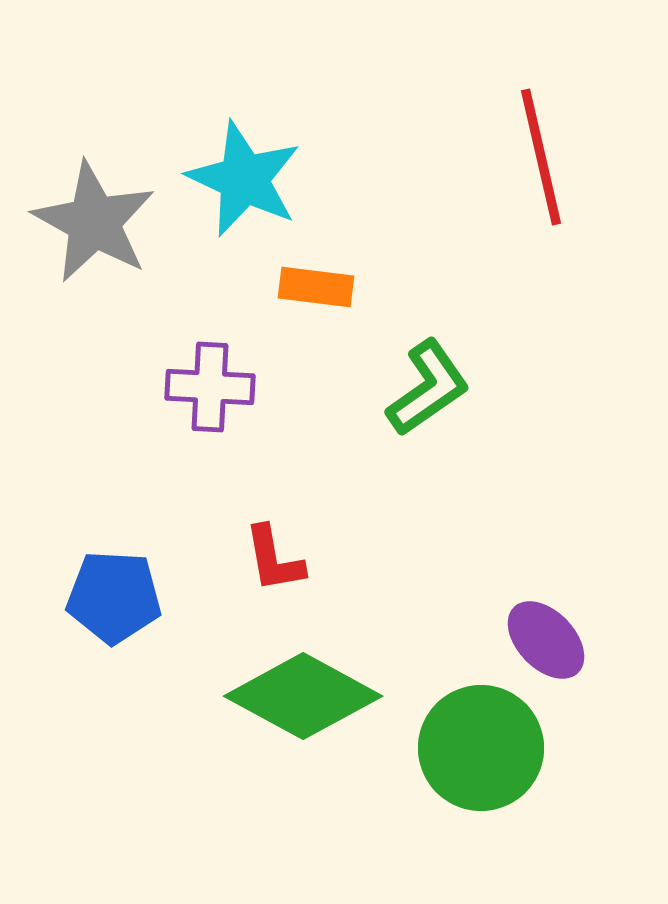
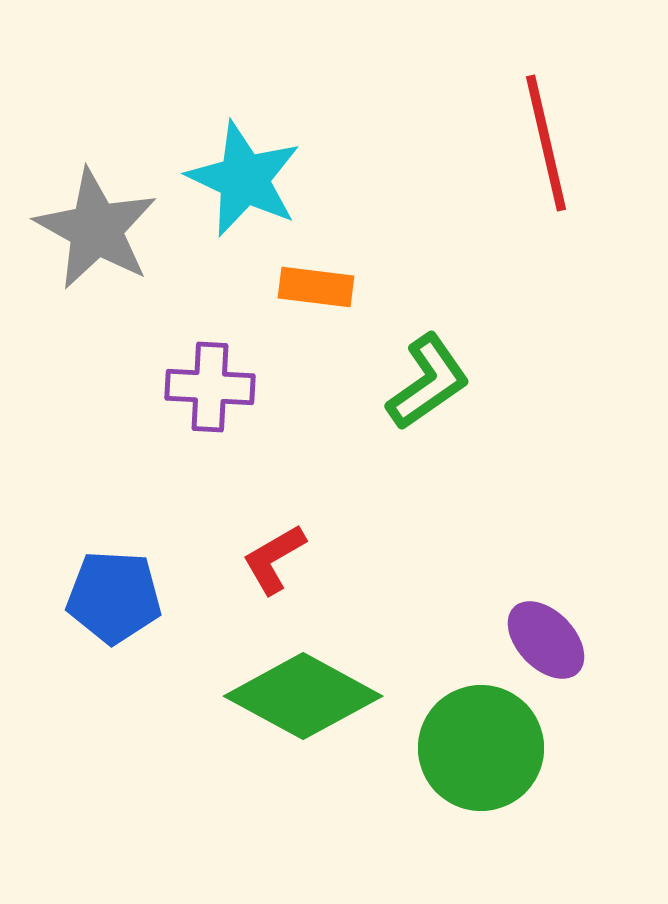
red line: moved 5 px right, 14 px up
gray star: moved 2 px right, 7 px down
green L-shape: moved 6 px up
red L-shape: rotated 70 degrees clockwise
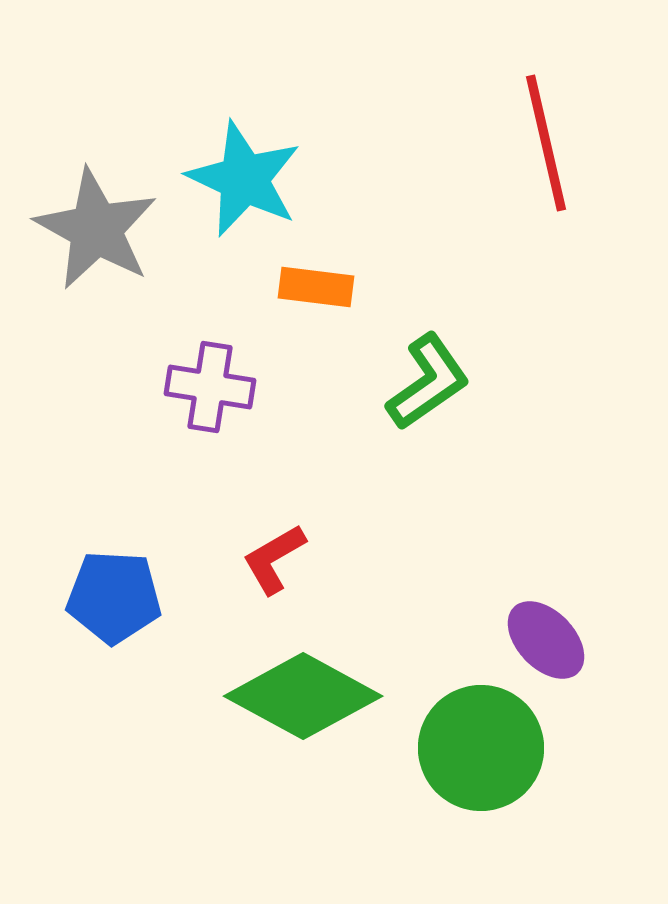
purple cross: rotated 6 degrees clockwise
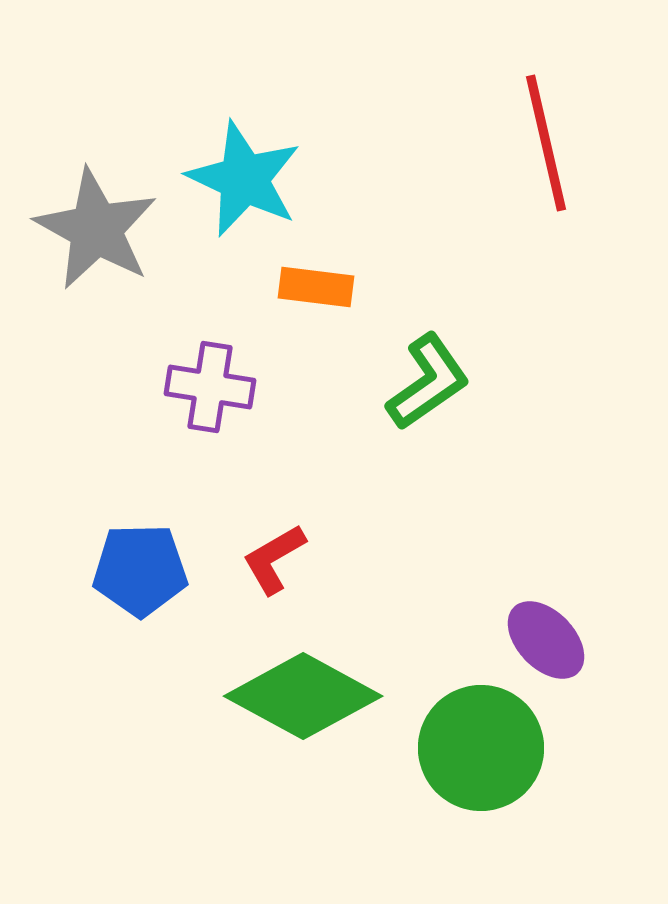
blue pentagon: moved 26 px right, 27 px up; rotated 4 degrees counterclockwise
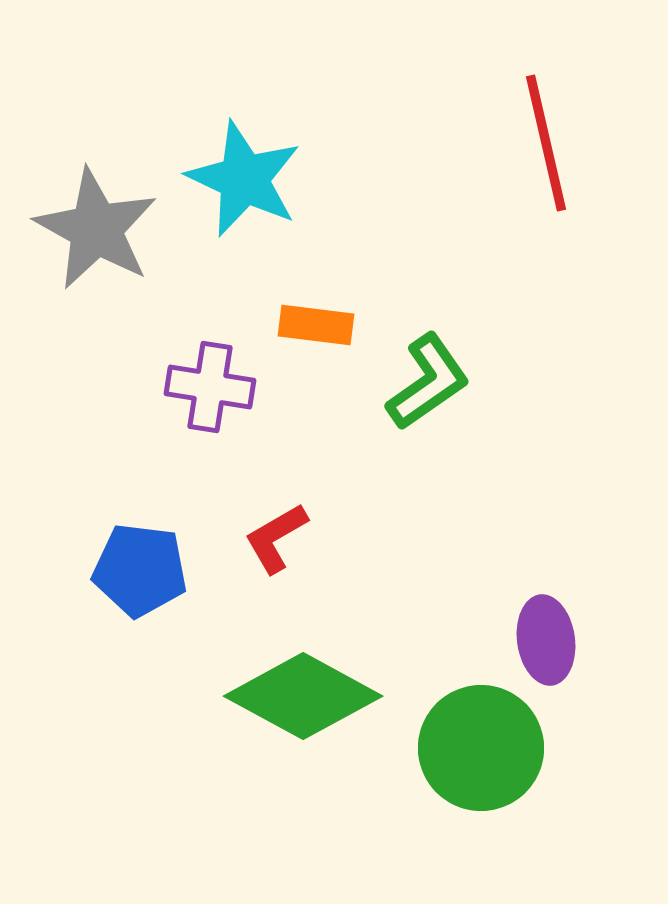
orange rectangle: moved 38 px down
red L-shape: moved 2 px right, 21 px up
blue pentagon: rotated 8 degrees clockwise
purple ellipse: rotated 36 degrees clockwise
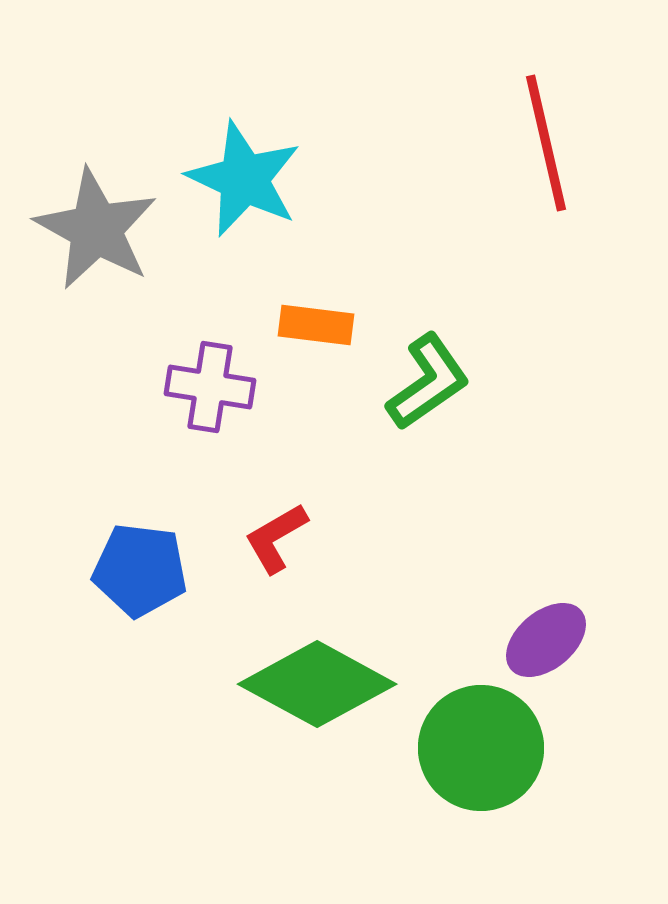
purple ellipse: rotated 58 degrees clockwise
green diamond: moved 14 px right, 12 px up
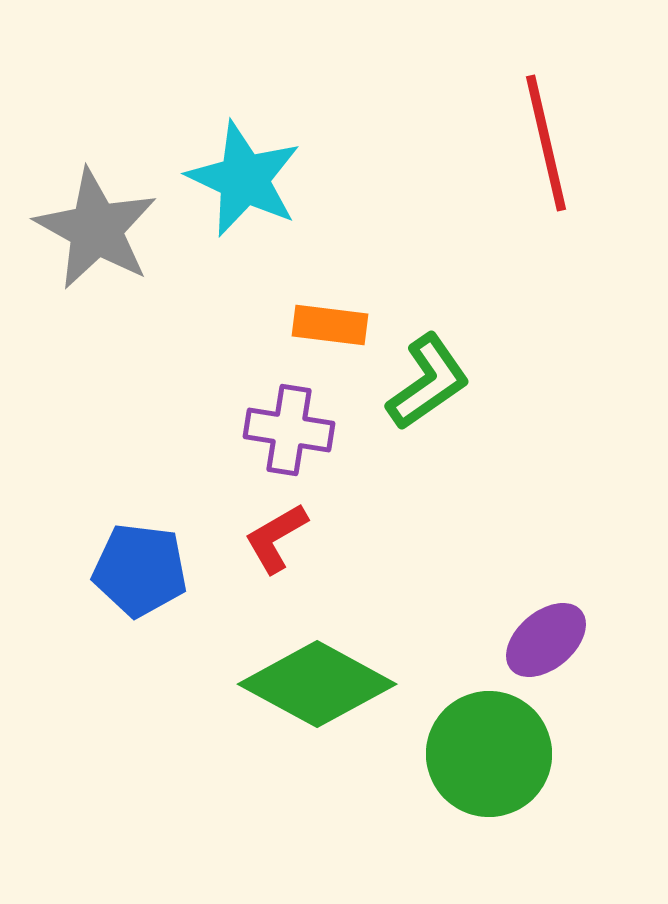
orange rectangle: moved 14 px right
purple cross: moved 79 px right, 43 px down
green circle: moved 8 px right, 6 px down
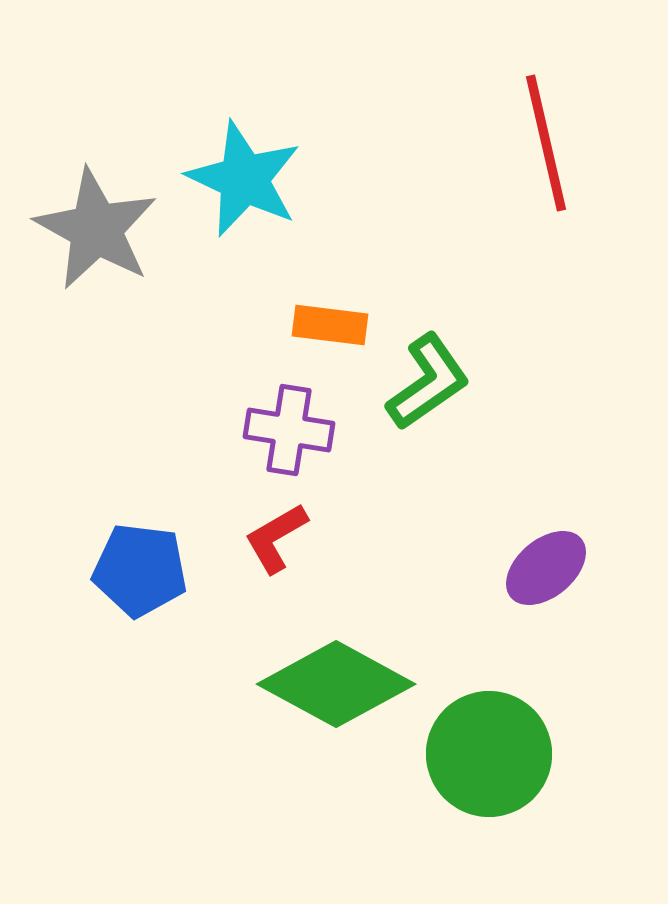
purple ellipse: moved 72 px up
green diamond: moved 19 px right
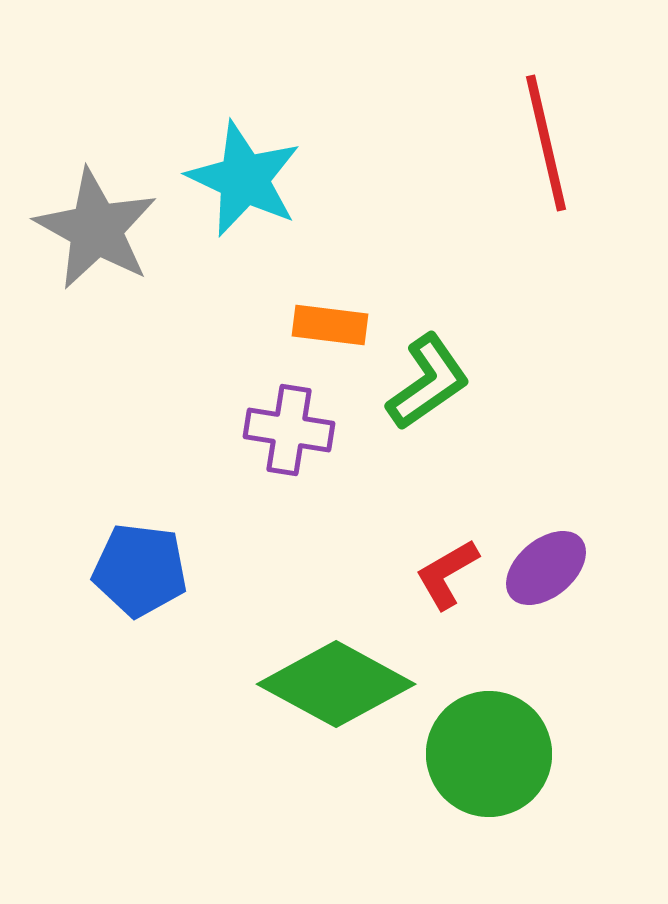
red L-shape: moved 171 px right, 36 px down
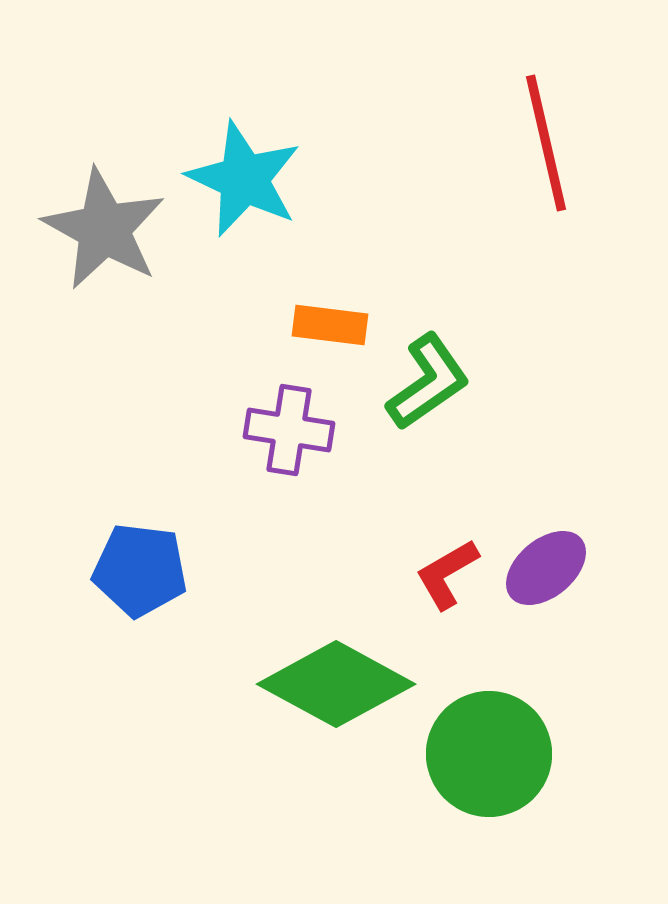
gray star: moved 8 px right
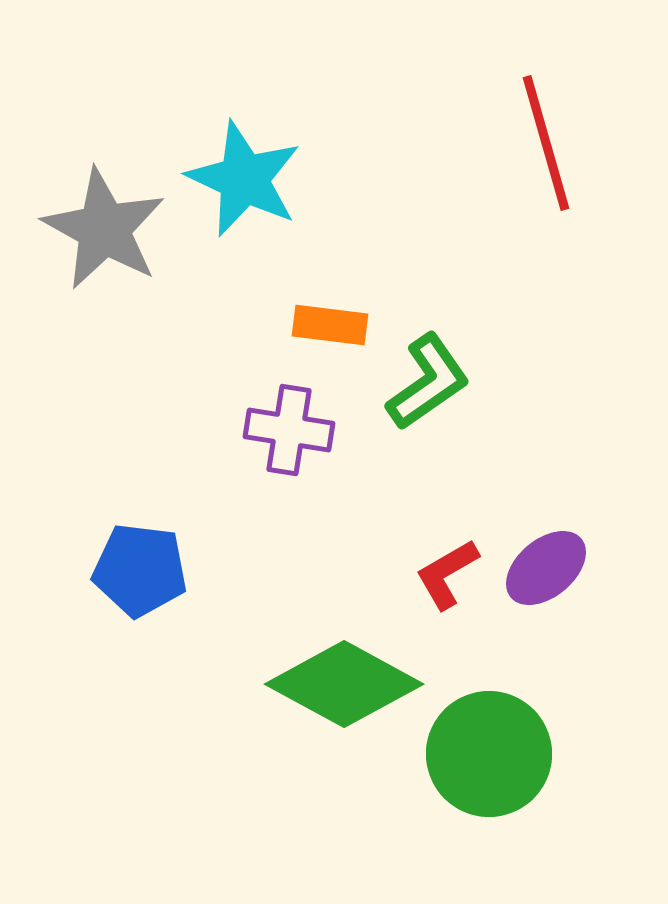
red line: rotated 3 degrees counterclockwise
green diamond: moved 8 px right
